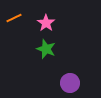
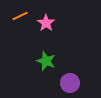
orange line: moved 6 px right, 2 px up
green star: moved 12 px down
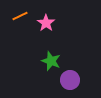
green star: moved 5 px right
purple circle: moved 3 px up
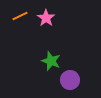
pink star: moved 5 px up
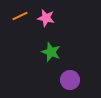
pink star: rotated 24 degrees counterclockwise
green star: moved 9 px up
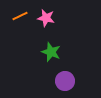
purple circle: moved 5 px left, 1 px down
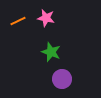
orange line: moved 2 px left, 5 px down
purple circle: moved 3 px left, 2 px up
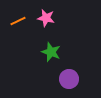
purple circle: moved 7 px right
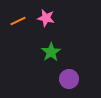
green star: rotated 18 degrees clockwise
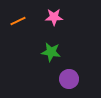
pink star: moved 8 px right, 1 px up; rotated 12 degrees counterclockwise
green star: rotated 30 degrees counterclockwise
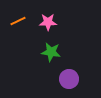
pink star: moved 6 px left, 5 px down
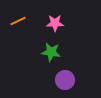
pink star: moved 7 px right, 1 px down
purple circle: moved 4 px left, 1 px down
